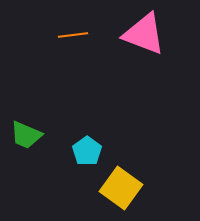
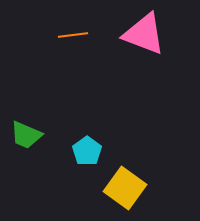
yellow square: moved 4 px right
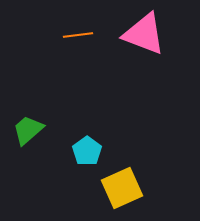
orange line: moved 5 px right
green trapezoid: moved 2 px right, 5 px up; rotated 116 degrees clockwise
yellow square: moved 3 px left; rotated 30 degrees clockwise
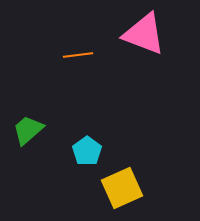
orange line: moved 20 px down
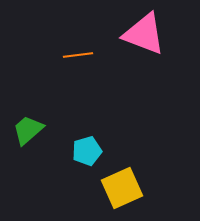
cyan pentagon: rotated 20 degrees clockwise
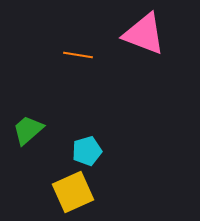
orange line: rotated 16 degrees clockwise
yellow square: moved 49 px left, 4 px down
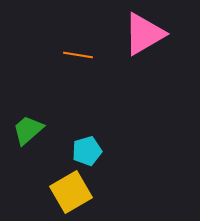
pink triangle: rotated 51 degrees counterclockwise
yellow square: moved 2 px left; rotated 6 degrees counterclockwise
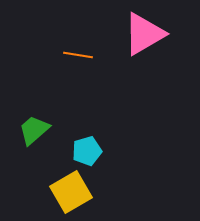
green trapezoid: moved 6 px right
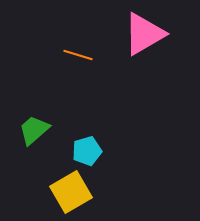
orange line: rotated 8 degrees clockwise
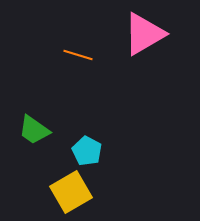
green trapezoid: rotated 104 degrees counterclockwise
cyan pentagon: rotated 28 degrees counterclockwise
